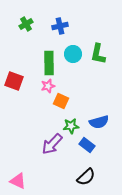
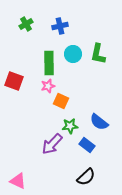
blue semicircle: rotated 54 degrees clockwise
green star: moved 1 px left
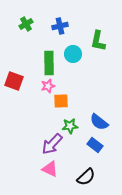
green L-shape: moved 13 px up
orange square: rotated 28 degrees counterclockwise
blue rectangle: moved 8 px right
pink triangle: moved 32 px right, 12 px up
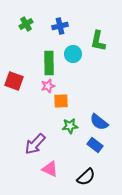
purple arrow: moved 17 px left
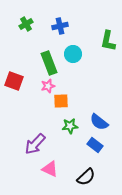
green L-shape: moved 10 px right
green rectangle: rotated 20 degrees counterclockwise
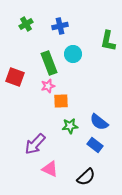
red square: moved 1 px right, 4 px up
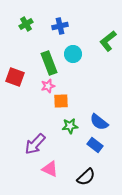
green L-shape: rotated 40 degrees clockwise
